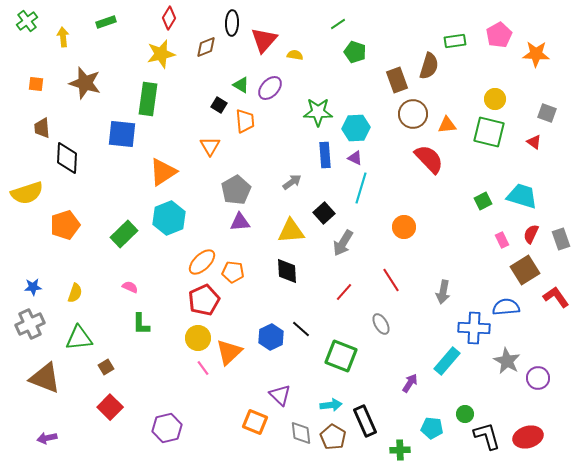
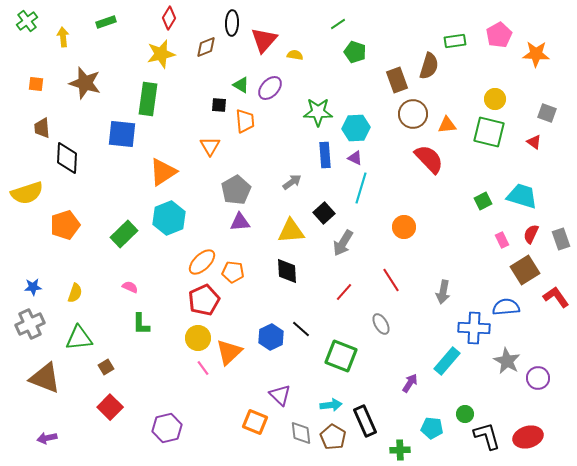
black square at (219, 105): rotated 28 degrees counterclockwise
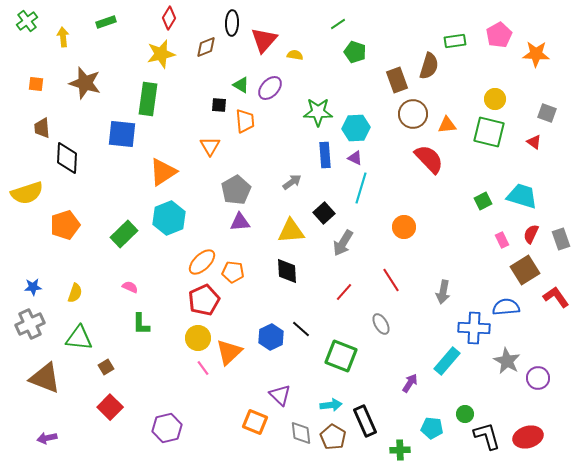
green triangle at (79, 338): rotated 12 degrees clockwise
